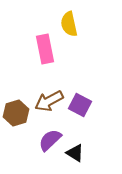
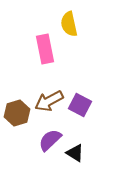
brown hexagon: moved 1 px right
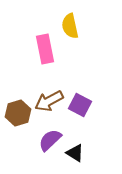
yellow semicircle: moved 1 px right, 2 px down
brown hexagon: moved 1 px right
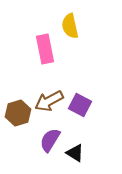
purple semicircle: rotated 15 degrees counterclockwise
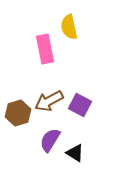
yellow semicircle: moved 1 px left, 1 px down
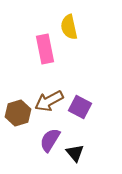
purple square: moved 2 px down
black triangle: rotated 18 degrees clockwise
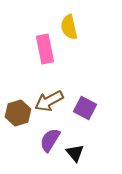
purple square: moved 5 px right, 1 px down
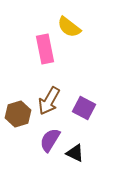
yellow semicircle: rotated 40 degrees counterclockwise
brown arrow: rotated 32 degrees counterclockwise
purple square: moved 1 px left
brown hexagon: moved 1 px down
black triangle: rotated 24 degrees counterclockwise
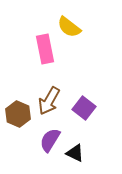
purple square: rotated 10 degrees clockwise
brown hexagon: rotated 20 degrees counterclockwise
